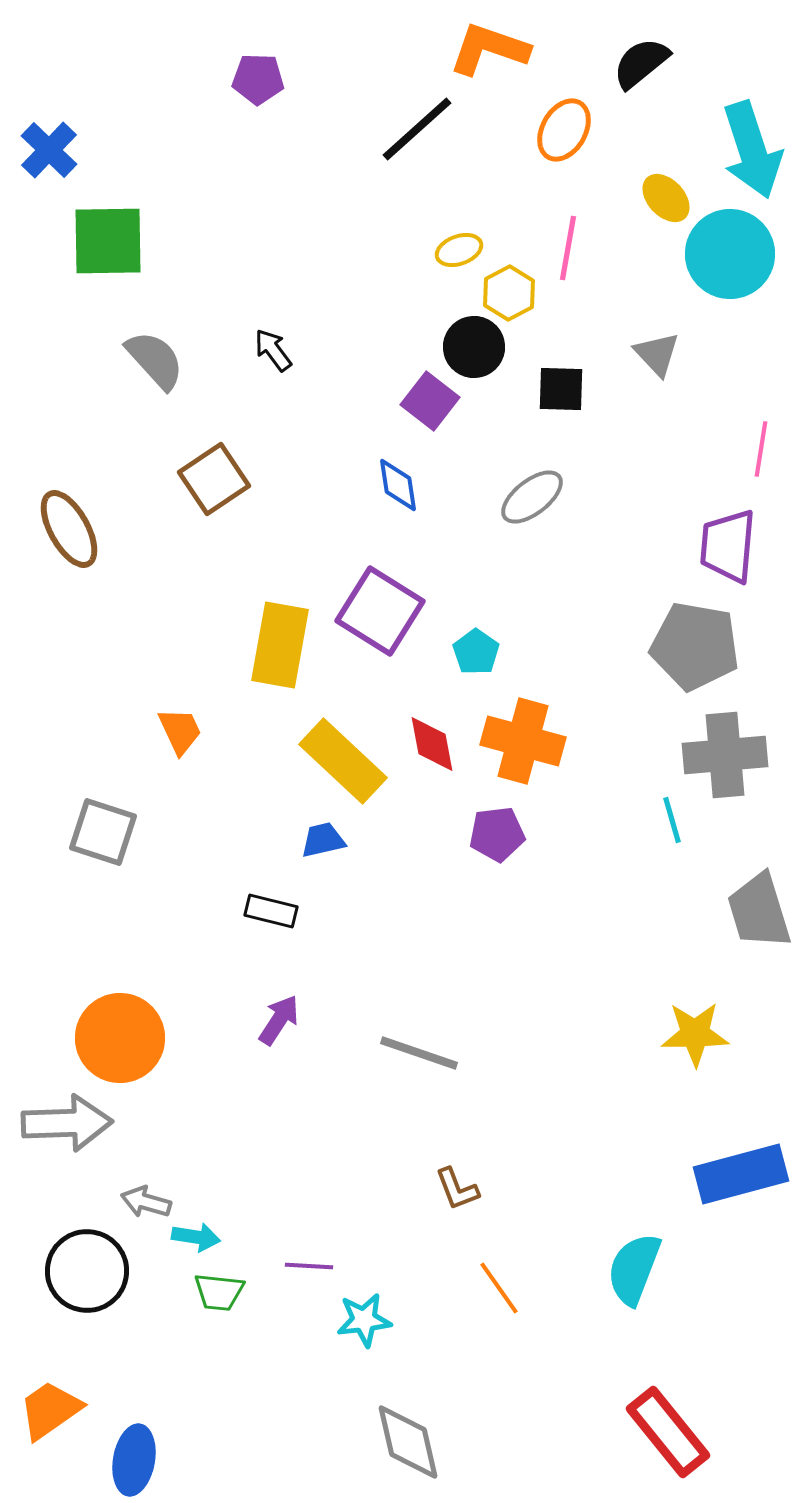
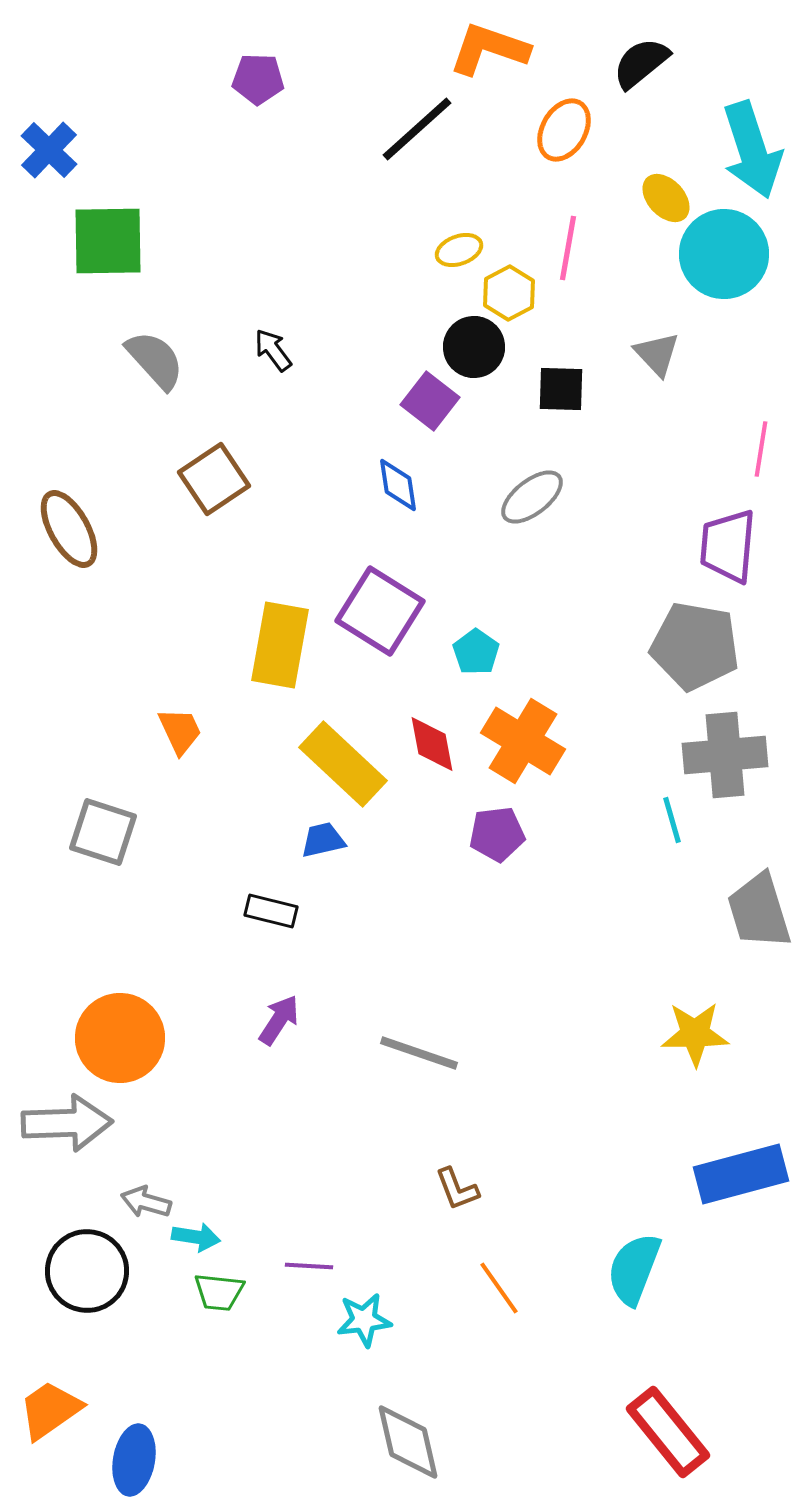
cyan circle at (730, 254): moved 6 px left
orange cross at (523, 741): rotated 16 degrees clockwise
yellow rectangle at (343, 761): moved 3 px down
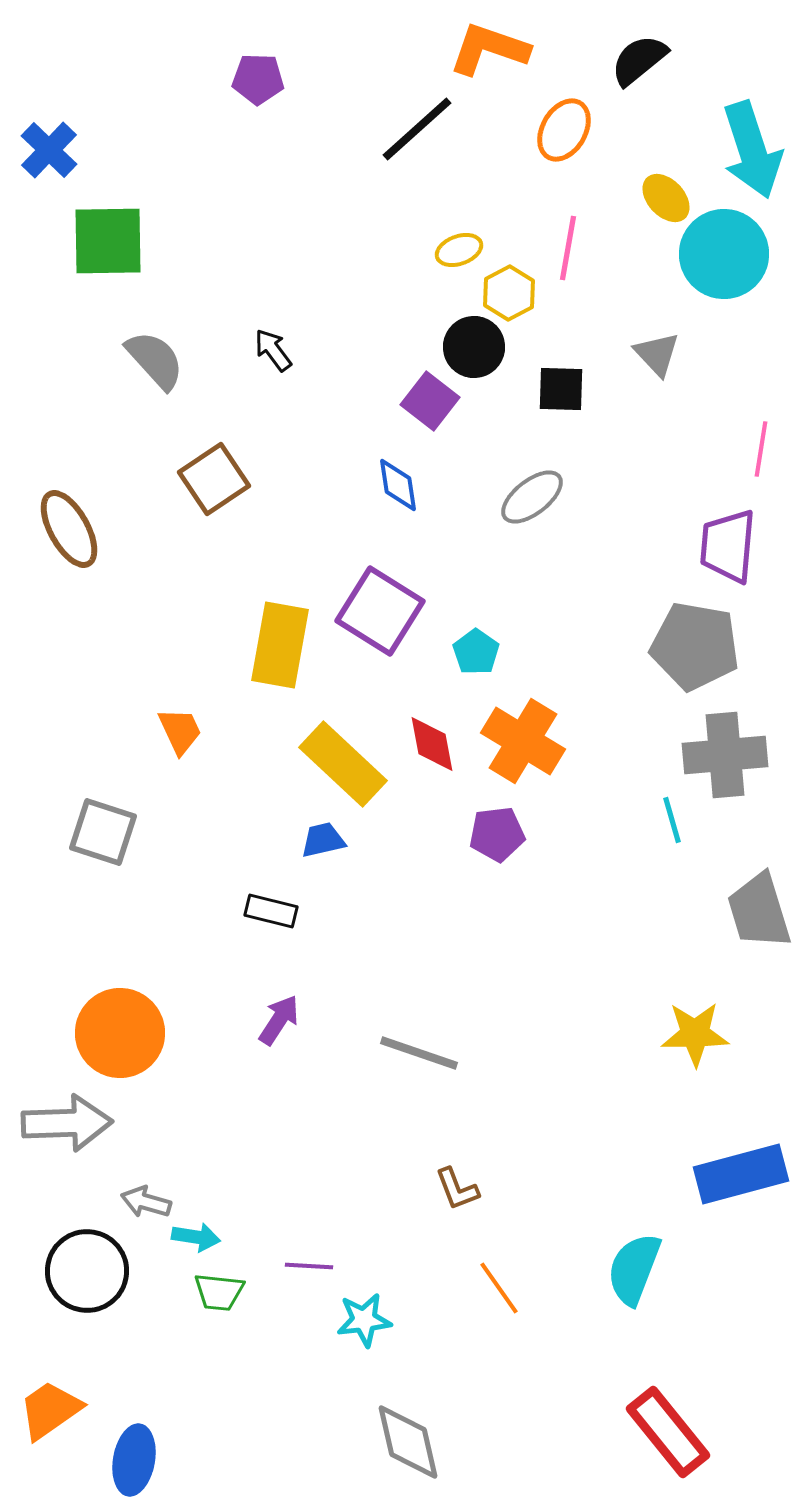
black semicircle at (641, 63): moved 2 px left, 3 px up
orange circle at (120, 1038): moved 5 px up
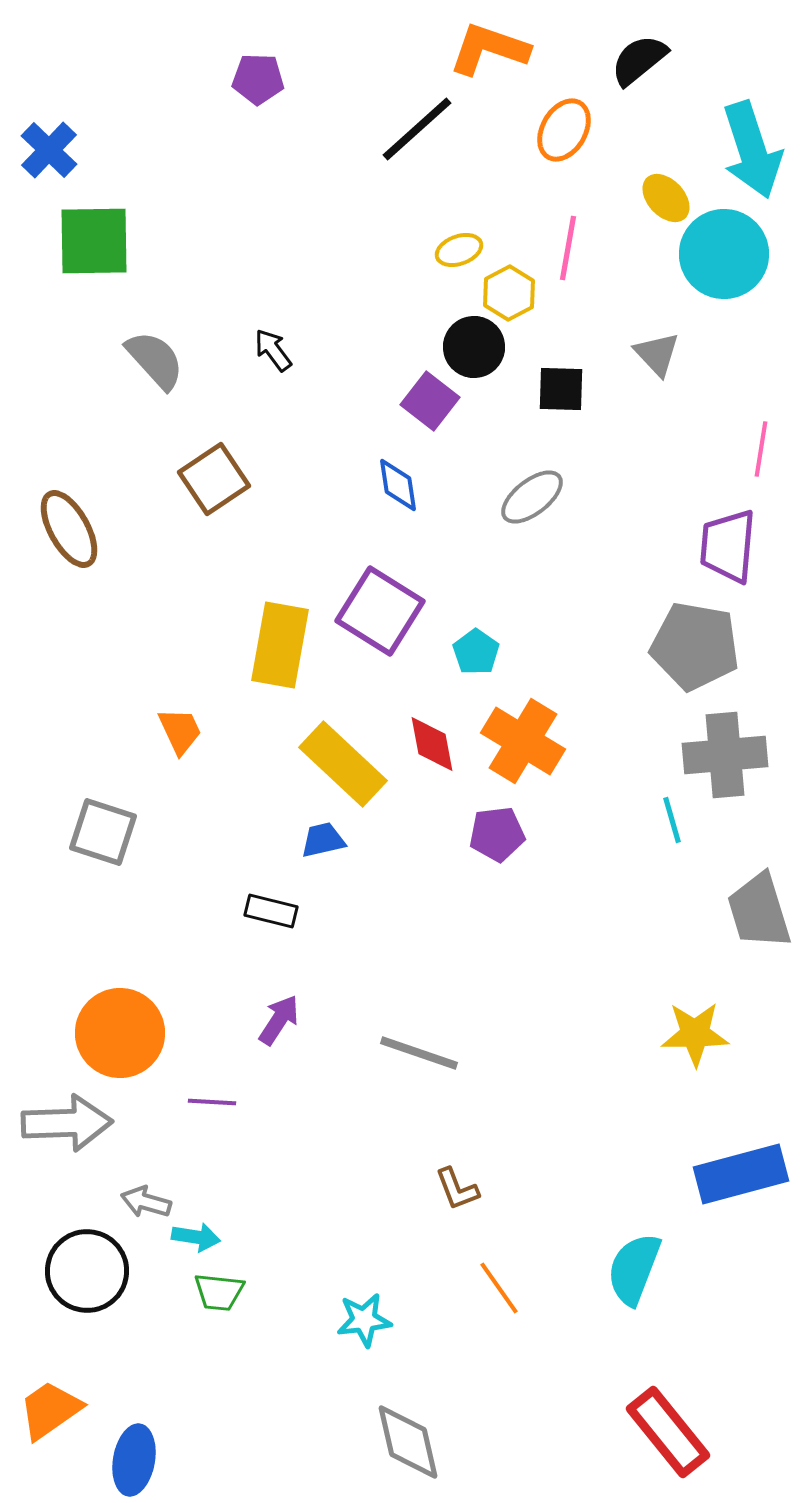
green square at (108, 241): moved 14 px left
purple line at (309, 1266): moved 97 px left, 164 px up
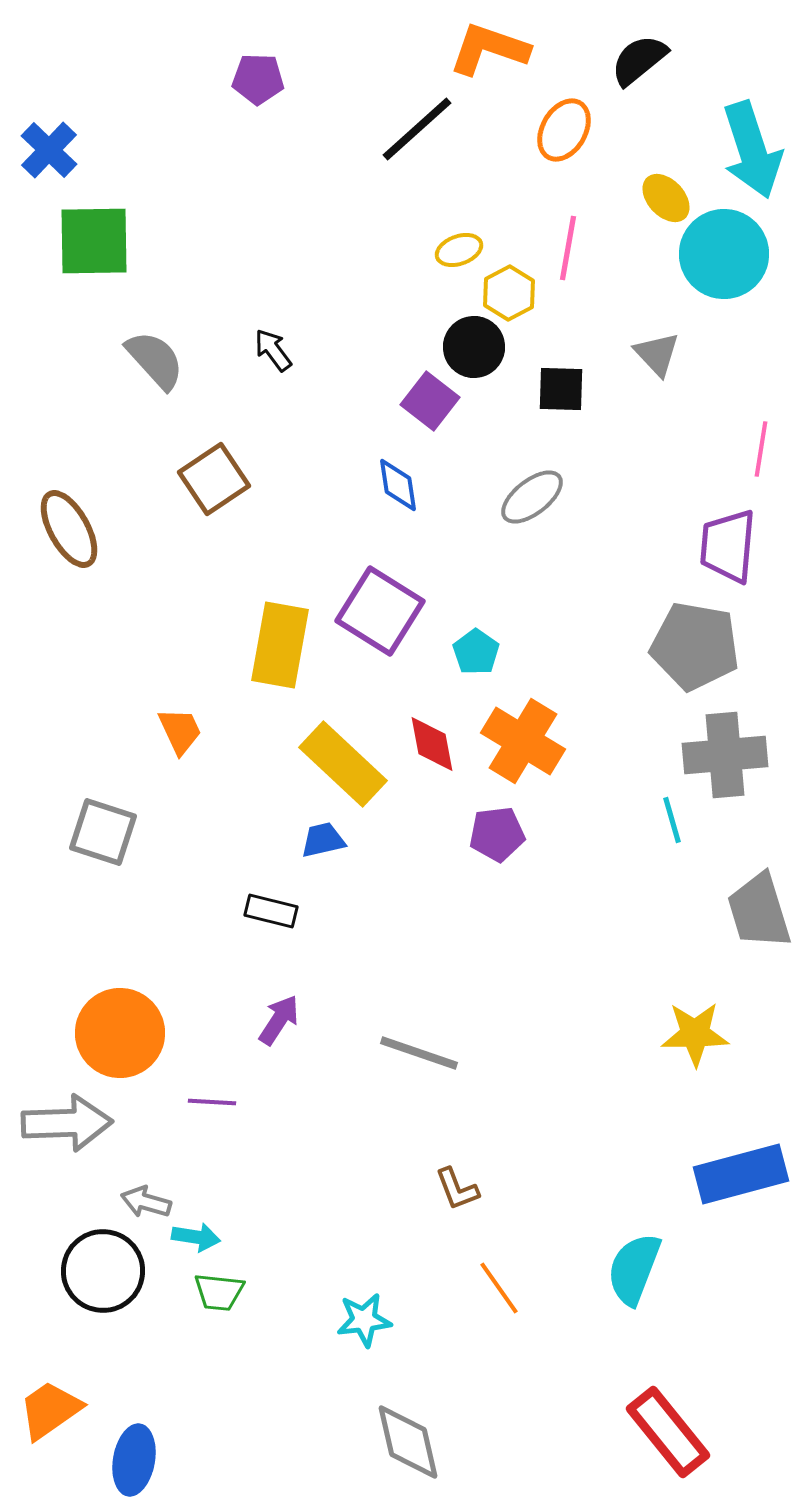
black circle at (87, 1271): moved 16 px right
